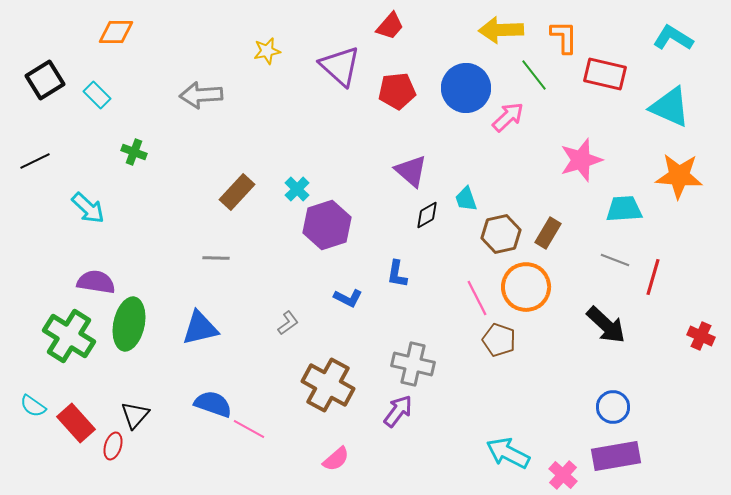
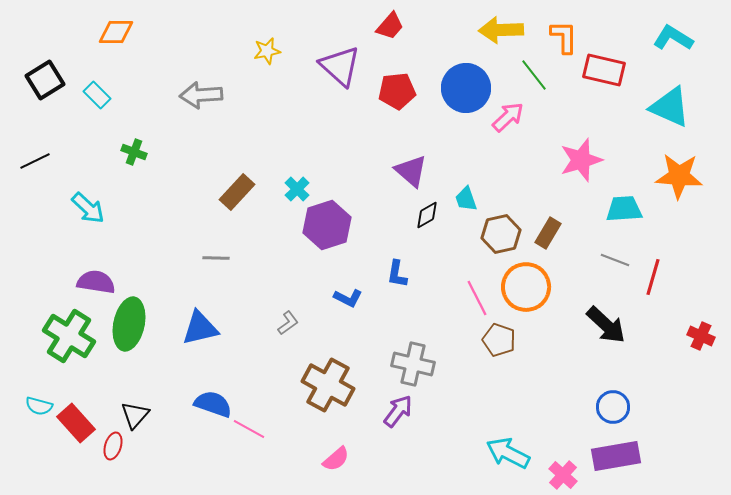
red rectangle at (605, 74): moved 1 px left, 4 px up
cyan semicircle at (33, 406): moved 6 px right; rotated 20 degrees counterclockwise
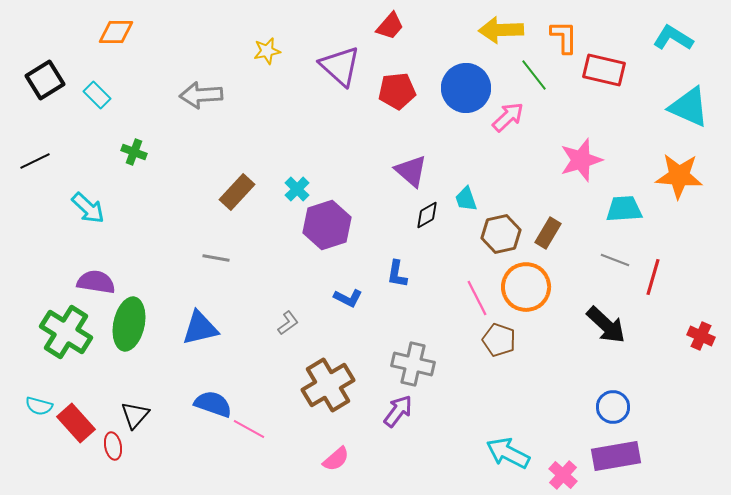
cyan triangle at (670, 107): moved 19 px right
gray line at (216, 258): rotated 8 degrees clockwise
green cross at (69, 336): moved 3 px left, 4 px up
brown cross at (328, 385): rotated 30 degrees clockwise
red ellipse at (113, 446): rotated 28 degrees counterclockwise
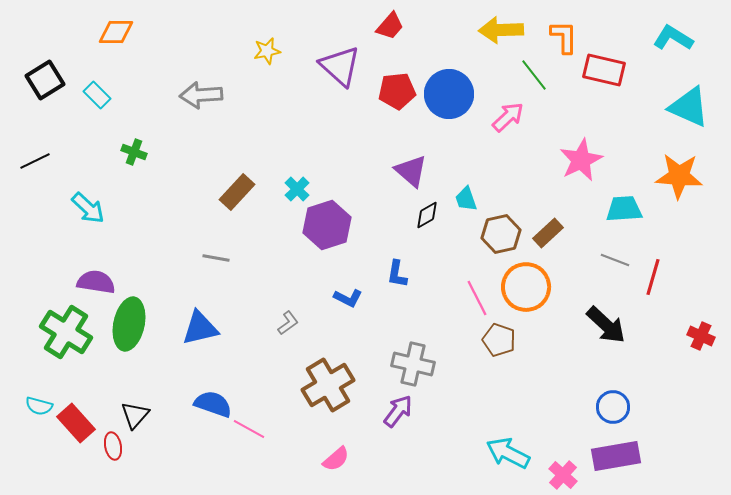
blue circle at (466, 88): moved 17 px left, 6 px down
pink star at (581, 160): rotated 9 degrees counterclockwise
brown rectangle at (548, 233): rotated 16 degrees clockwise
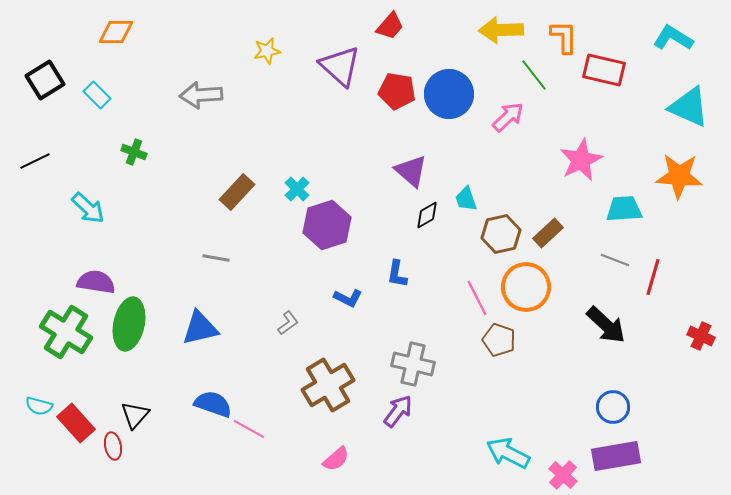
red pentagon at (397, 91): rotated 15 degrees clockwise
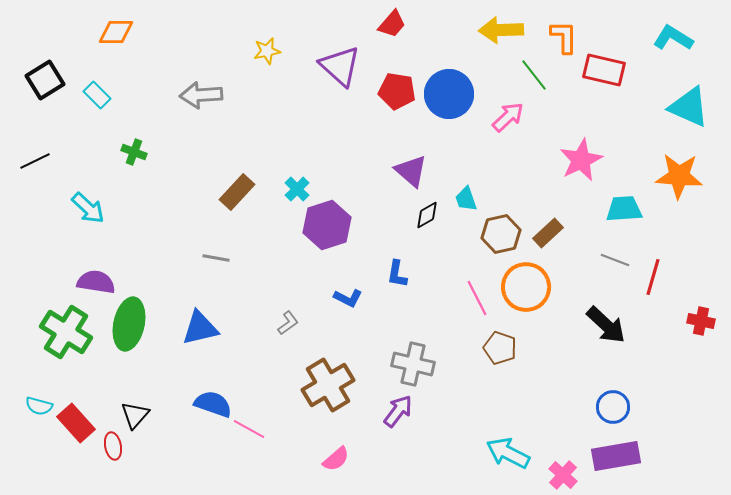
red trapezoid at (390, 26): moved 2 px right, 2 px up
red cross at (701, 336): moved 15 px up; rotated 12 degrees counterclockwise
brown pentagon at (499, 340): moved 1 px right, 8 px down
